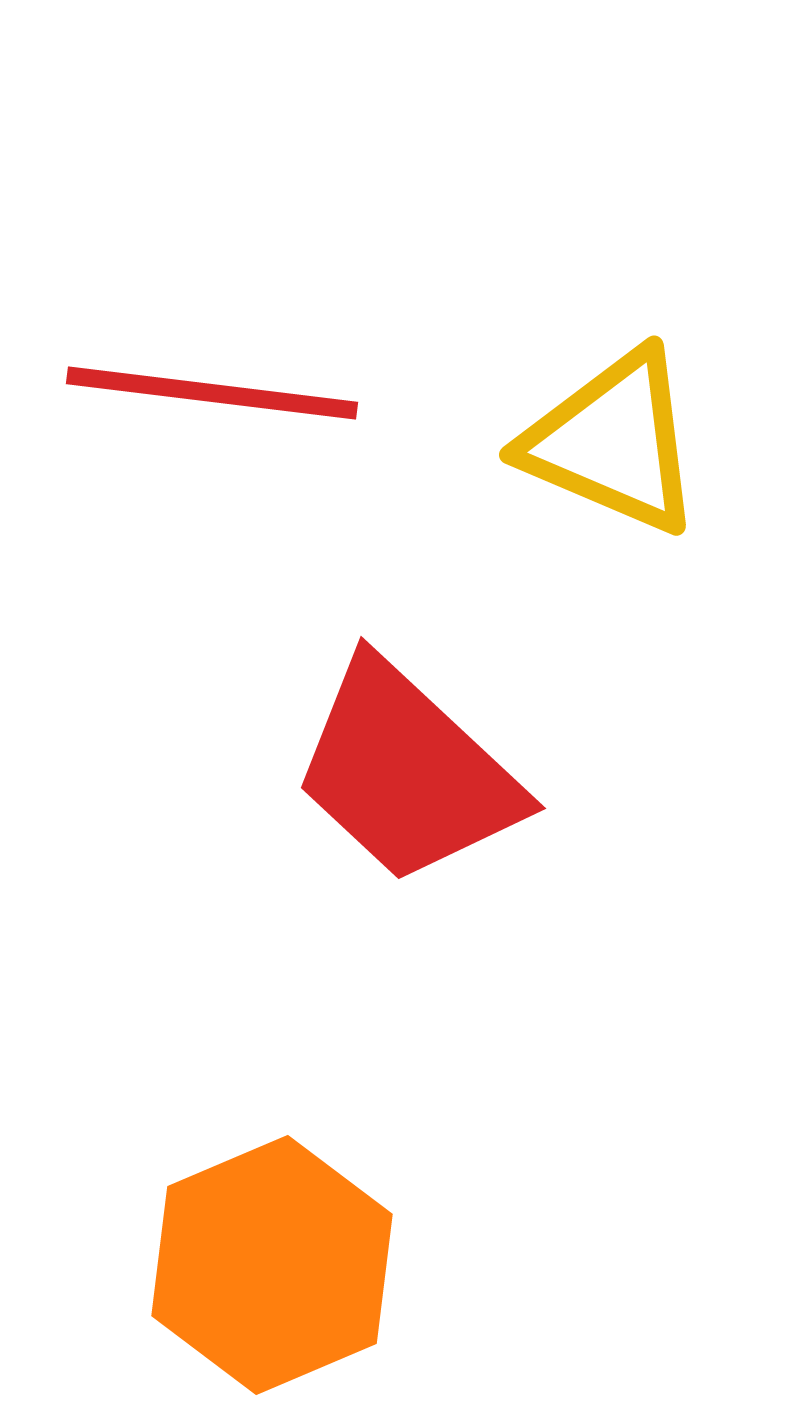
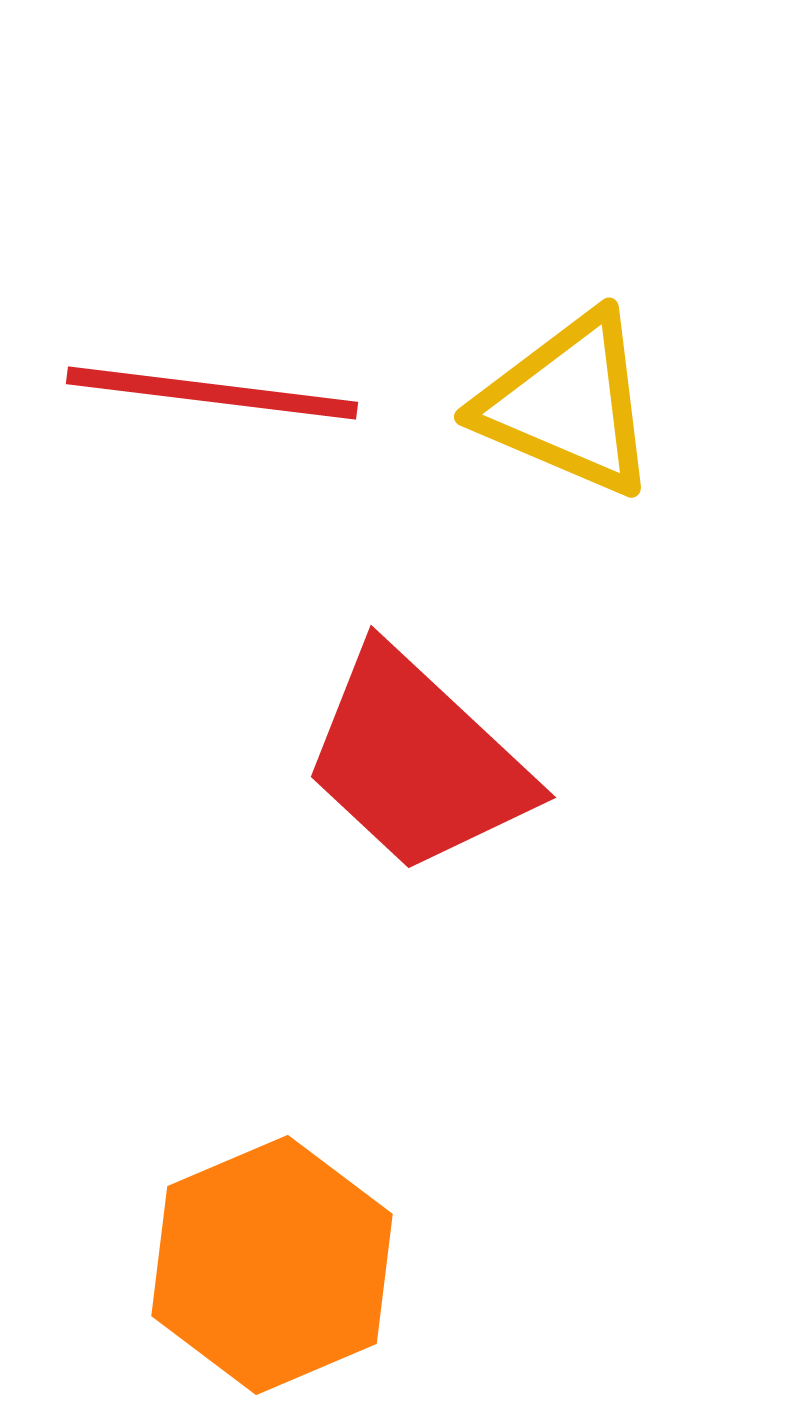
yellow triangle: moved 45 px left, 38 px up
red trapezoid: moved 10 px right, 11 px up
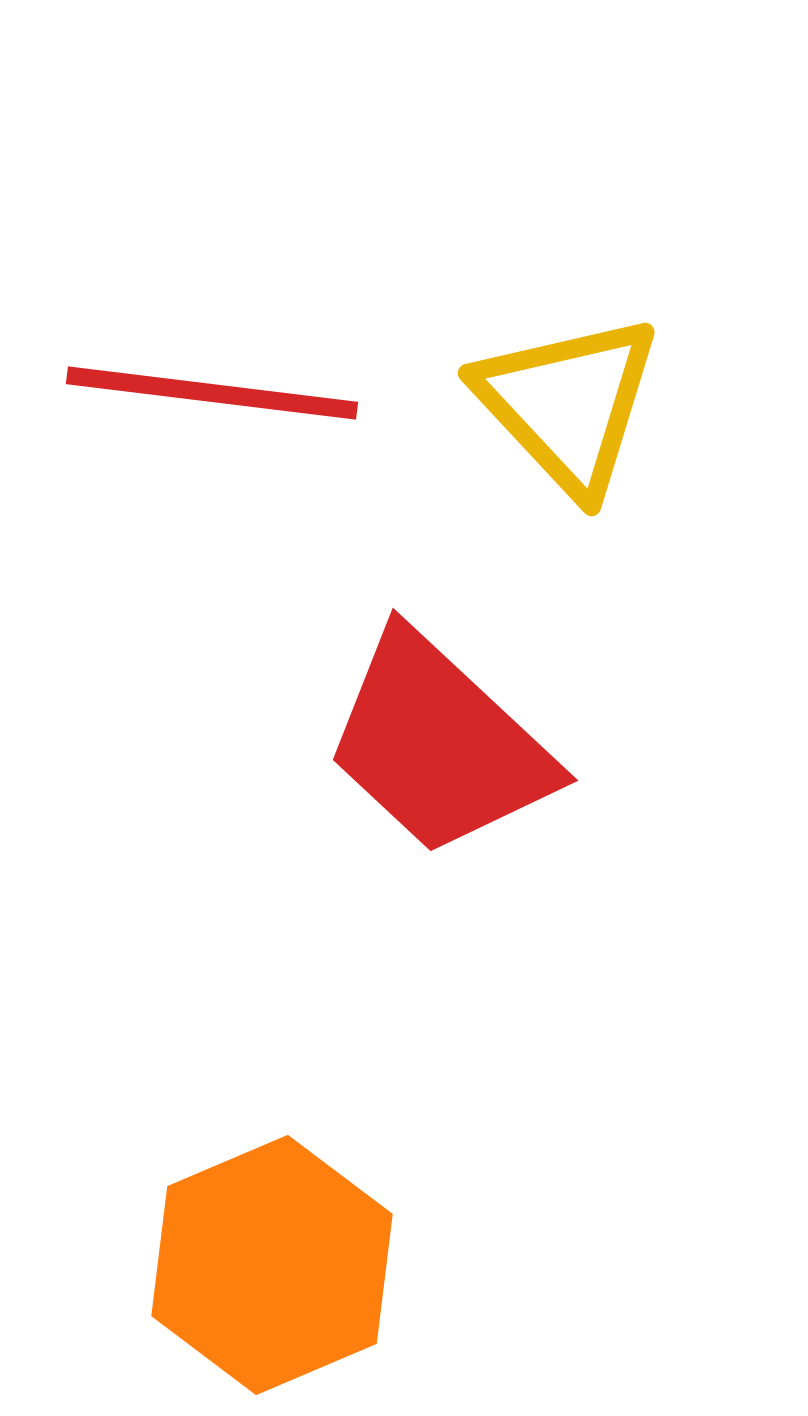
yellow triangle: rotated 24 degrees clockwise
red trapezoid: moved 22 px right, 17 px up
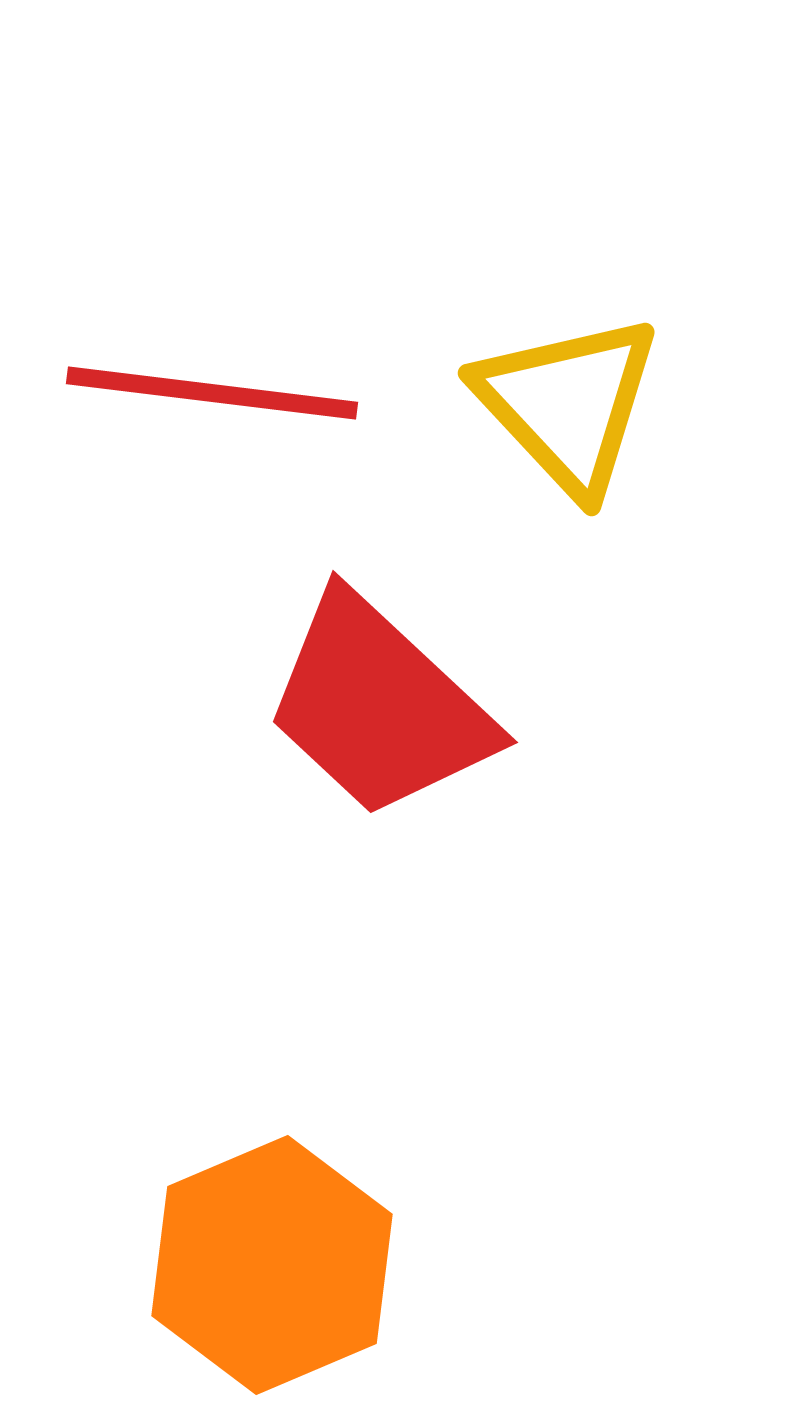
red trapezoid: moved 60 px left, 38 px up
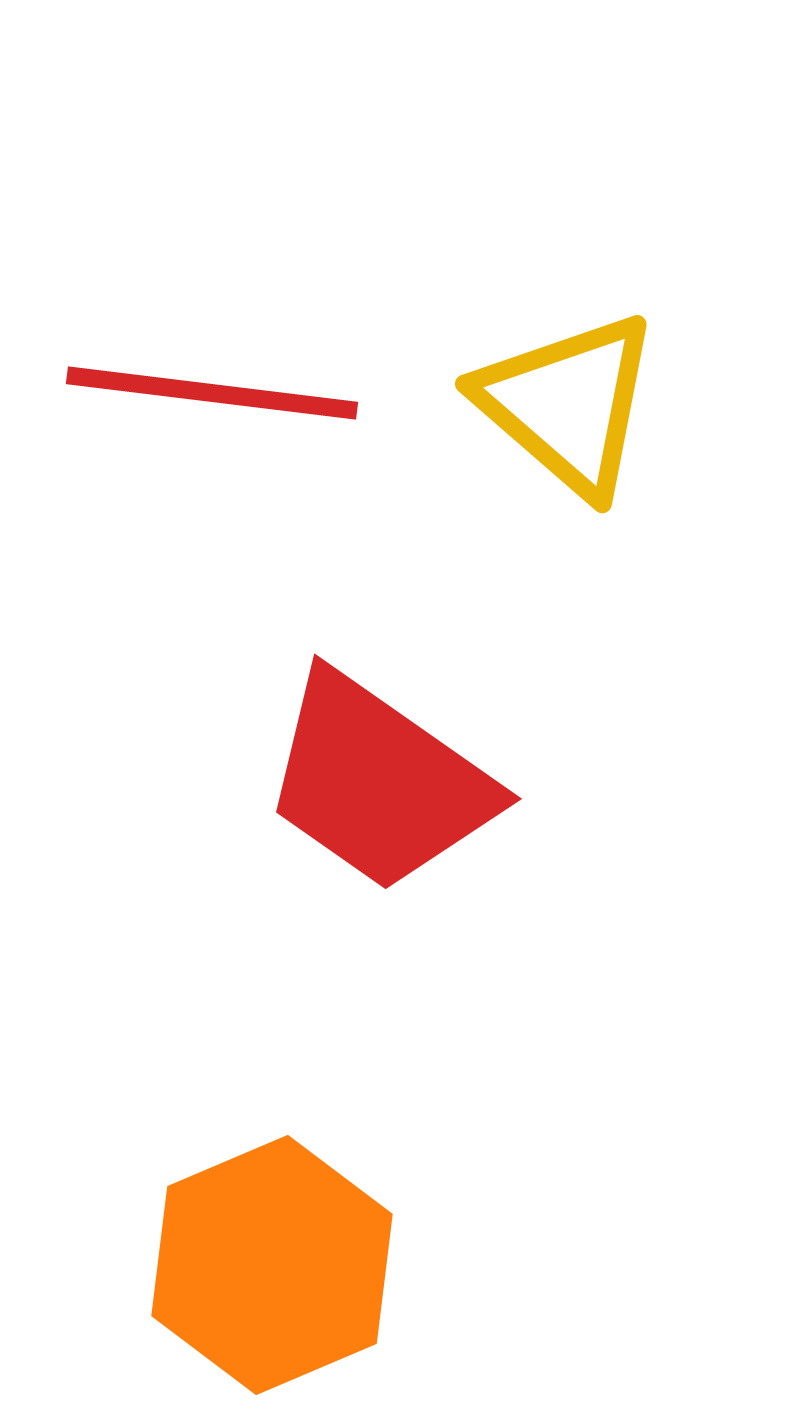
yellow triangle: rotated 6 degrees counterclockwise
red trapezoid: moved 76 px down; rotated 8 degrees counterclockwise
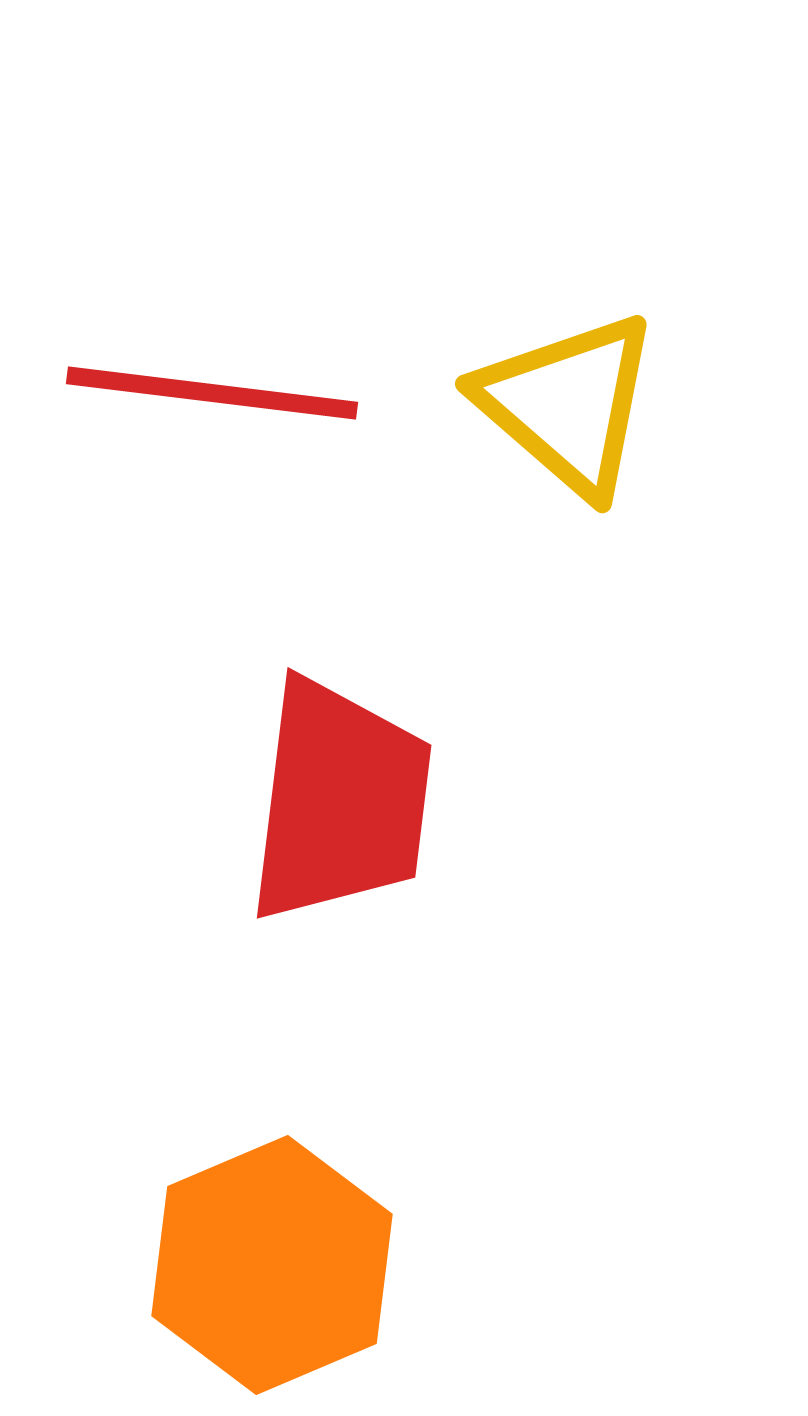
red trapezoid: moved 39 px left, 19 px down; rotated 118 degrees counterclockwise
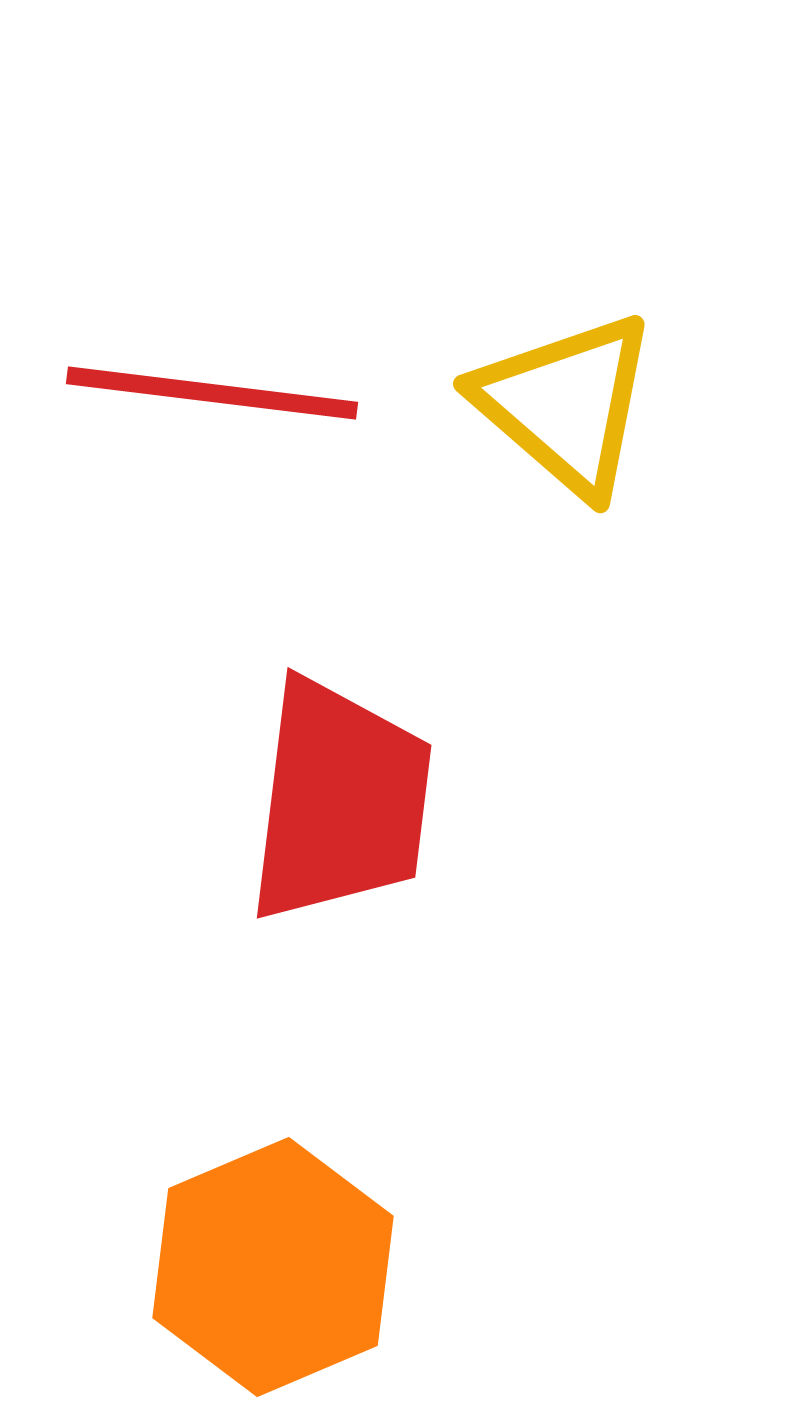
yellow triangle: moved 2 px left
orange hexagon: moved 1 px right, 2 px down
